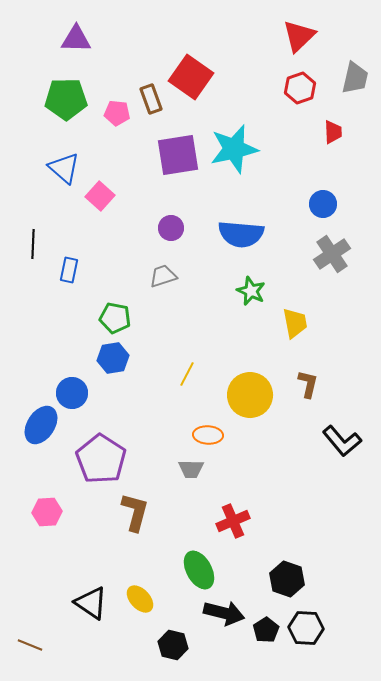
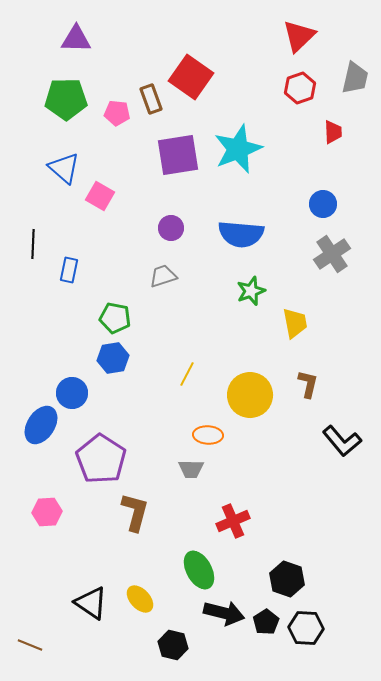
cyan star at (234, 149): moved 4 px right; rotated 9 degrees counterclockwise
pink square at (100, 196): rotated 12 degrees counterclockwise
green star at (251, 291): rotated 28 degrees clockwise
black pentagon at (266, 630): moved 8 px up
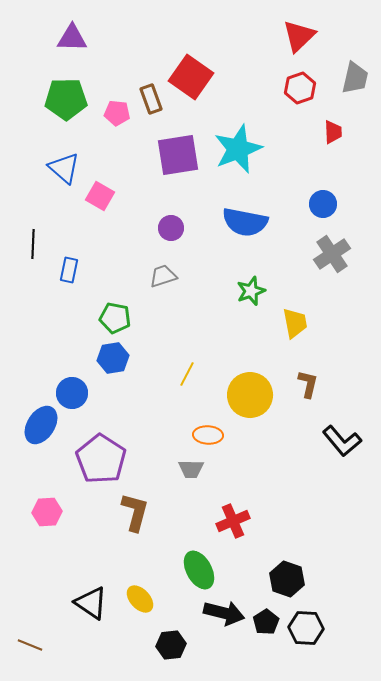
purple triangle at (76, 39): moved 4 px left, 1 px up
blue semicircle at (241, 234): moved 4 px right, 12 px up; rotated 6 degrees clockwise
black hexagon at (173, 645): moved 2 px left; rotated 20 degrees counterclockwise
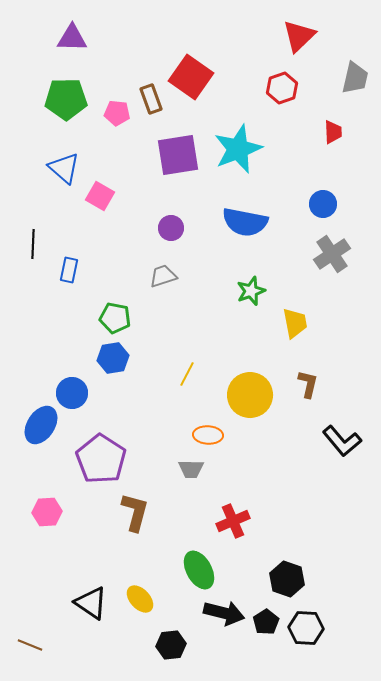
red hexagon at (300, 88): moved 18 px left
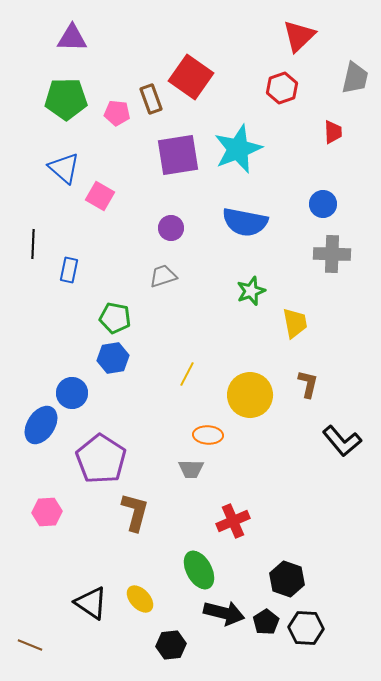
gray cross at (332, 254): rotated 36 degrees clockwise
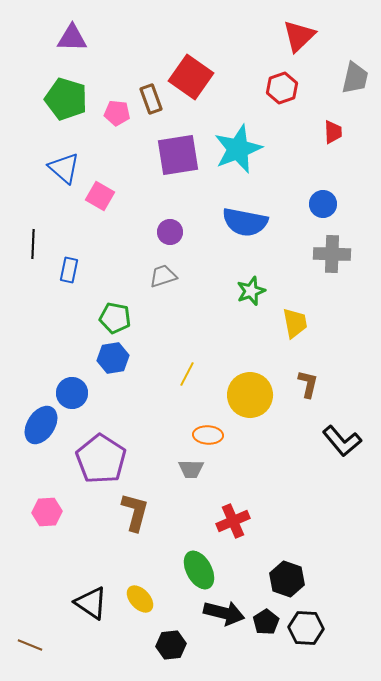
green pentagon at (66, 99): rotated 18 degrees clockwise
purple circle at (171, 228): moved 1 px left, 4 px down
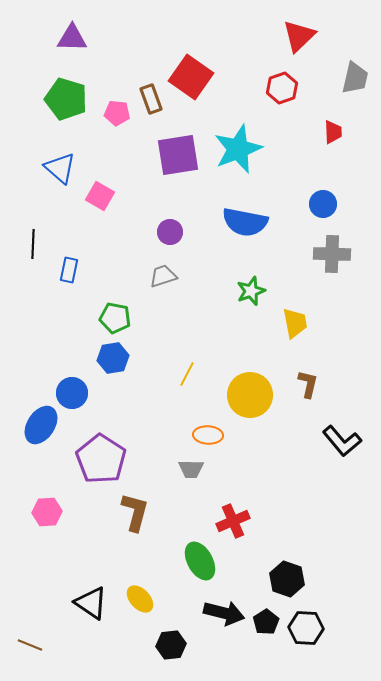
blue triangle at (64, 168): moved 4 px left
green ellipse at (199, 570): moved 1 px right, 9 px up
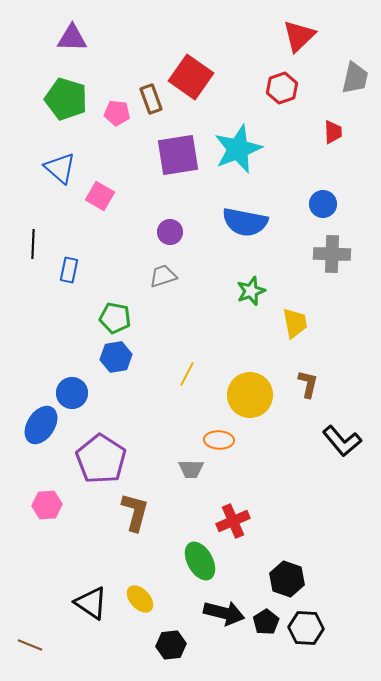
blue hexagon at (113, 358): moved 3 px right, 1 px up
orange ellipse at (208, 435): moved 11 px right, 5 px down
pink hexagon at (47, 512): moved 7 px up
